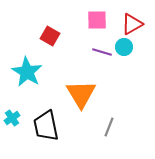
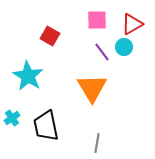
purple line: rotated 36 degrees clockwise
cyan star: moved 1 px right, 4 px down
orange triangle: moved 11 px right, 6 px up
gray line: moved 12 px left, 16 px down; rotated 12 degrees counterclockwise
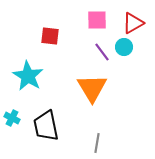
red triangle: moved 1 px right, 1 px up
red square: rotated 24 degrees counterclockwise
cyan cross: rotated 28 degrees counterclockwise
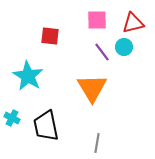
red triangle: rotated 15 degrees clockwise
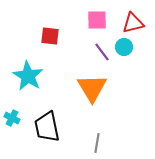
black trapezoid: moved 1 px right, 1 px down
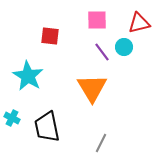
red triangle: moved 6 px right
gray line: moved 4 px right; rotated 18 degrees clockwise
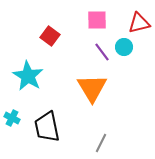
red square: rotated 30 degrees clockwise
